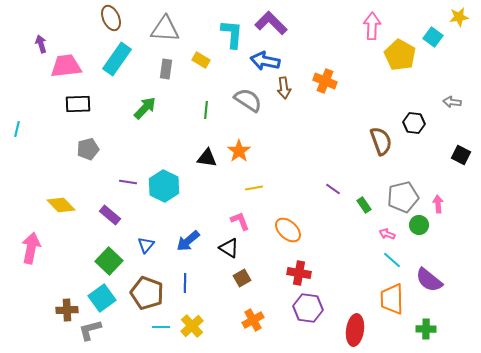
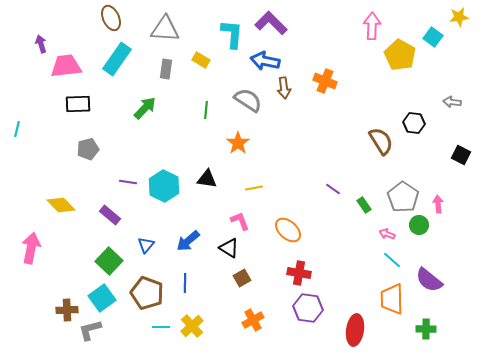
brown semicircle at (381, 141): rotated 12 degrees counterclockwise
orange star at (239, 151): moved 1 px left, 8 px up
black triangle at (207, 158): moved 21 px down
gray pentagon at (403, 197): rotated 24 degrees counterclockwise
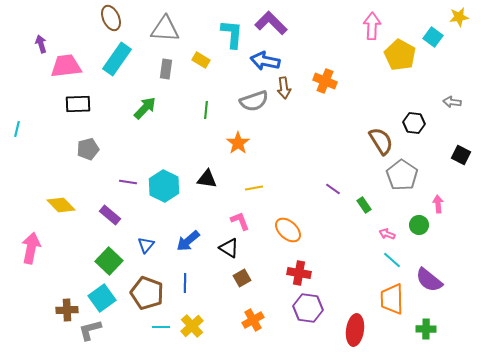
gray semicircle at (248, 100): moved 6 px right, 1 px down; rotated 128 degrees clockwise
gray pentagon at (403, 197): moved 1 px left, 22 px up
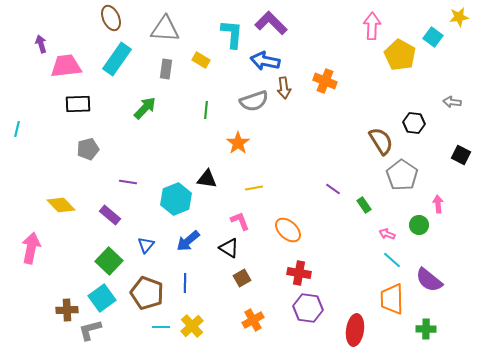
cyan hexagon at (164, 186): moved 12 px right, 13 px down; rotated 12 degrees clockwise
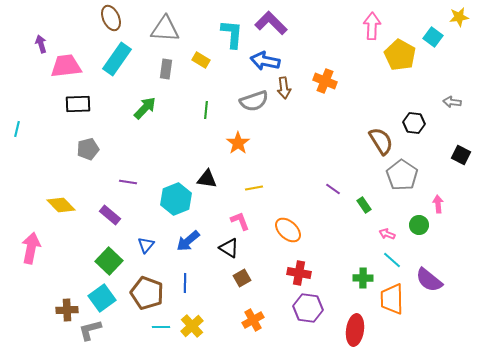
green cross at (426, 329): moved 63 px left, 51 px up
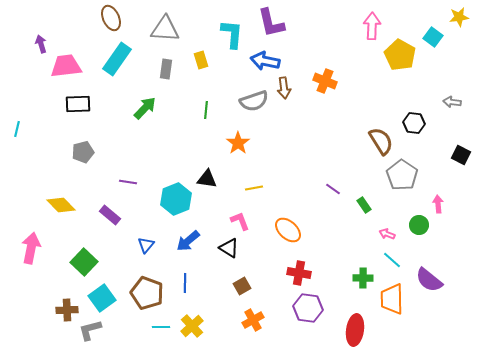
purple L-shape at (271, 23): rotated 148 degrees counterclockwise
yellow rectangle at (201, 60): rotated 42 degrees clockwise
gray pentagon at (88, 149): moved 5 px left, 3 px down
green square at (109, 261): moved 25 px left, 1 px down
brown square at (242, 278): moved 8 px down
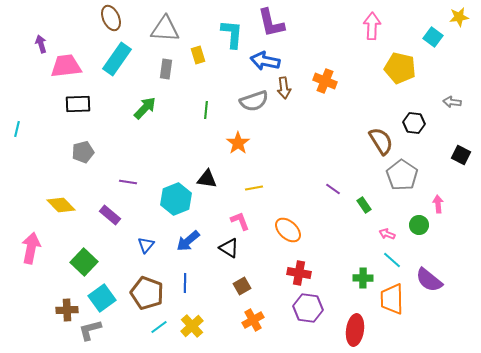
yellow pentagon at (400, 55): moved 13 px down; rotated 16 degrees counterclockwise
yellow rectangle at (201, 60): moved 3 px left, 5 px up
cyan line at (161, 327): moved 2 px left; rotated 36 degrees counterclockwise
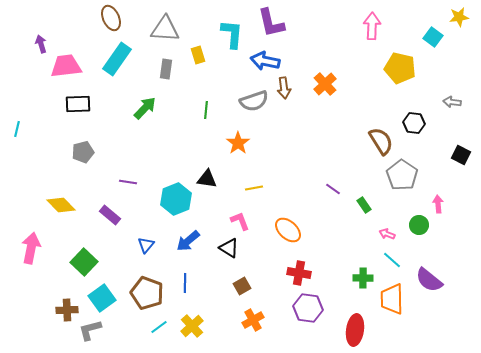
orange cross at (325, 81): moved 3 px down; rotated 25 degrees clockwise
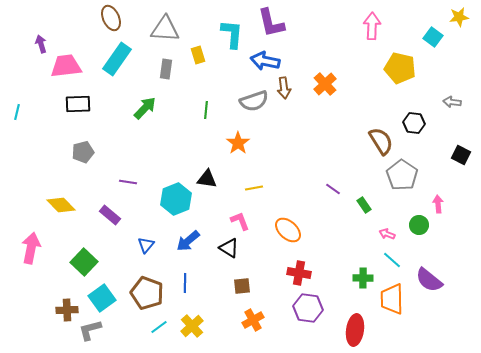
cyan line at (17, 129): moved 17 px up
brown square at (242, 286): rotated 24 degrees clockwise
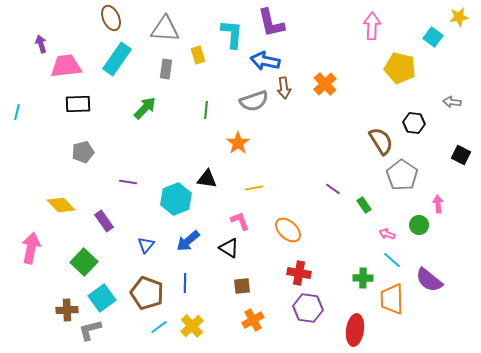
purple rectangle at (110, 215): moved 6 px left, 6 px down; rotated 15 degrees clockwise
